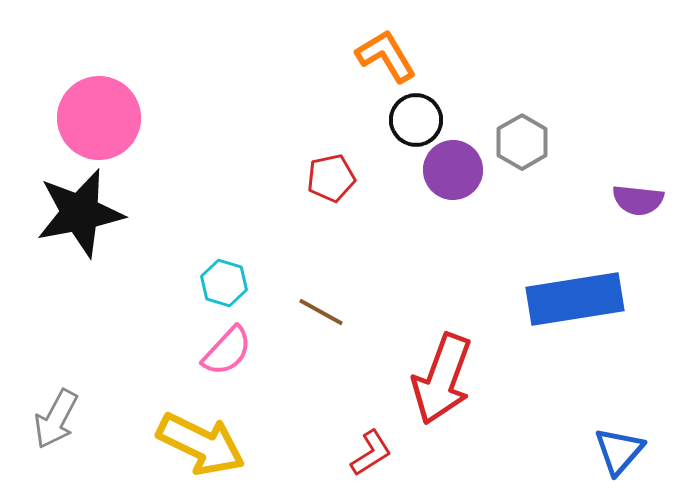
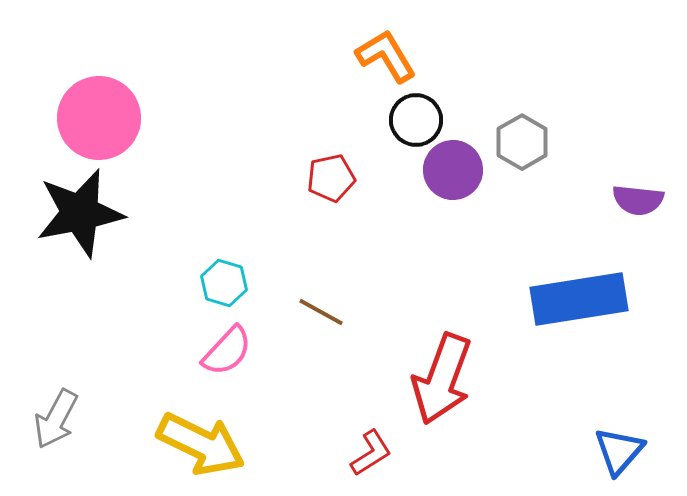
blue rectangle: moved 4 px right
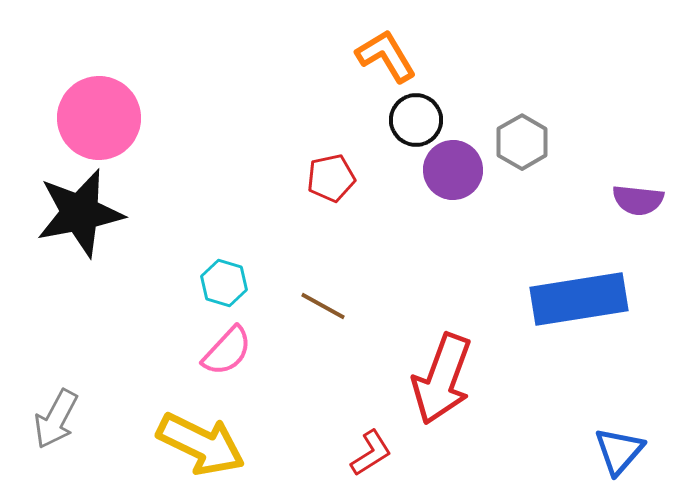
brown line: moved 2 px right, 6 px up
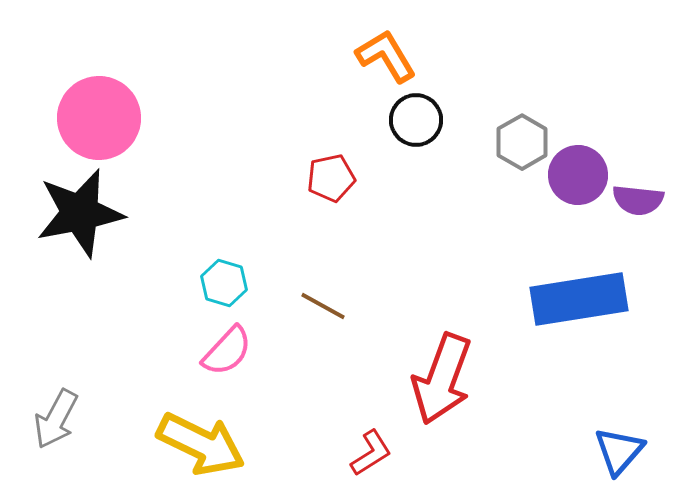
purple circle: moved 125 px right, 5 px down
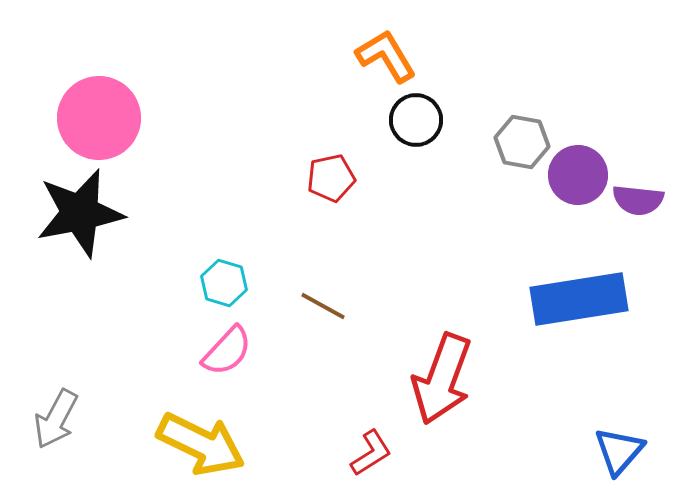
gray hexagon: rotated 20 degrees counterclockwise
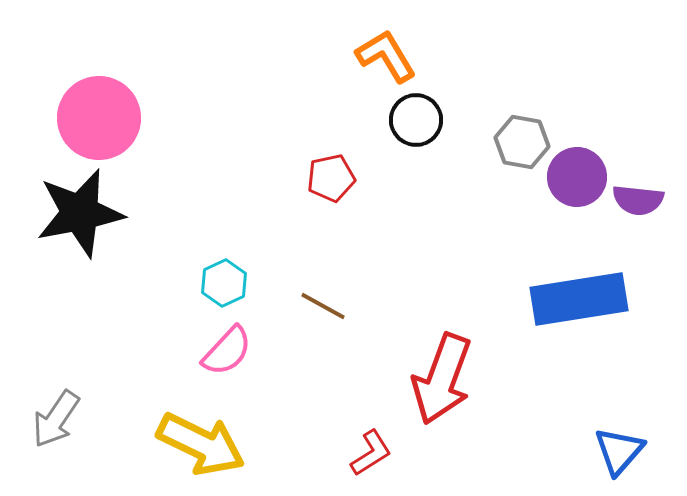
purple circle: moved 1 px left, 2 px down
cyan hexagon: rotated 18 degrees clockwise
gray arrow: rotated 6 degrees clockwise
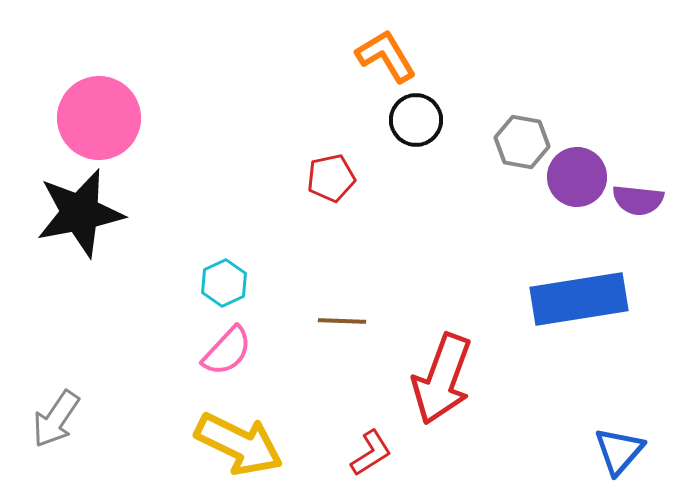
brown line: moved 19 px right, 15 px down; rotated 27 degrees counterclockwise
yellow arrow: moved 38 px right
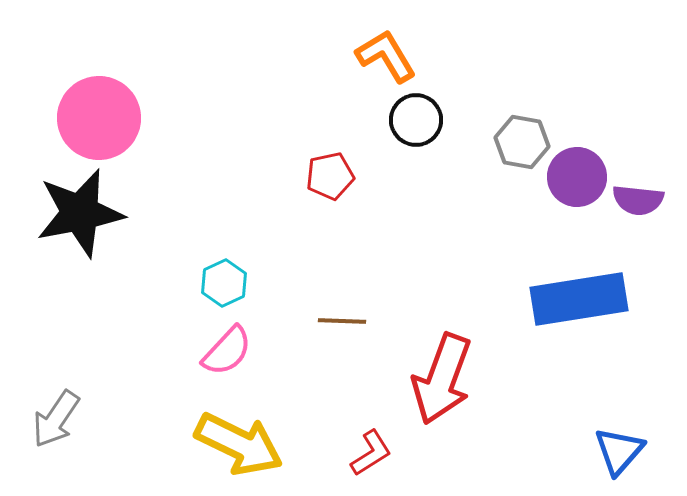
red pentagon: moved 1 px left, 2 px up
